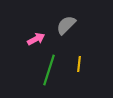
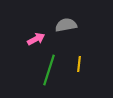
gray semicircle: rotated 35 degrees clockwise
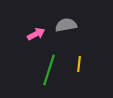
pink arrow: moved 5 px up
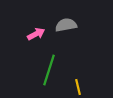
yellow line: moved 1 px left, 23 px down; rotated 21 degrees counterclockwise
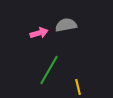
pink arrow: moved 3 px right, 1 px up; rotated 12 degrees clockwise
green line: rotated 12 degrees clockwise
